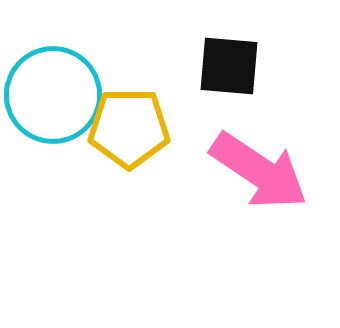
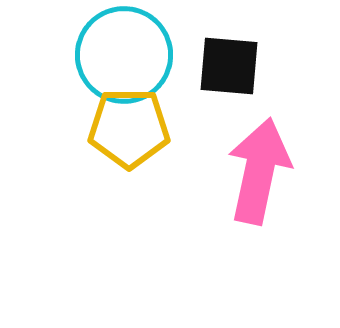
cyan circle: moved 71 px right, 40 px up
pink arrow: rotated 112 degrees counterclockwise
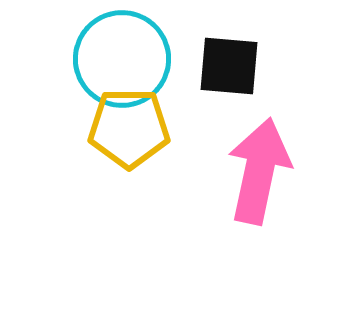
cyan circle: moved 2 px left, 4 px down
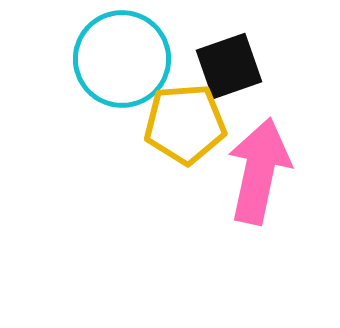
black square: rotated 24 degrees counterclockwise
yellow pentagon: moved 56 px right, 4 px up; rotated 4 degrees counterclockwise
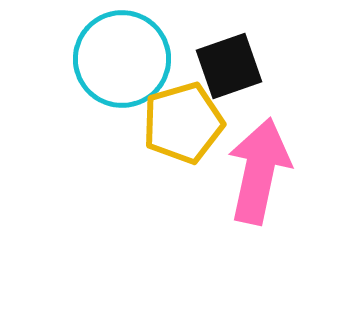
yellow pentagon: moved 2 px left, 1 px up; rotated 12 degrees counterclockwise
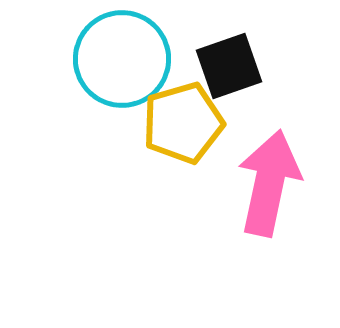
pink arrow: moved 10 px right, 12 px down
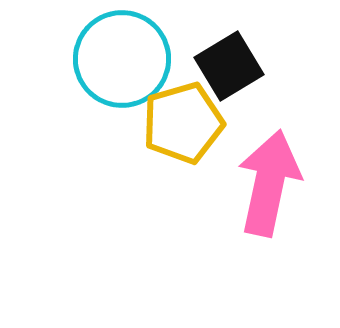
black square: rotated 12 degrees counterclockwise
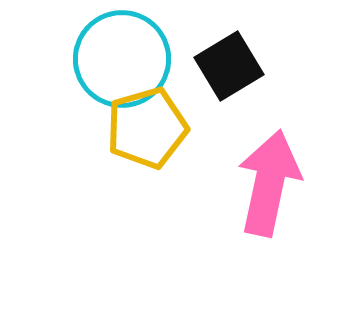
yellow pentagon: moved 36 px left, 5 px down
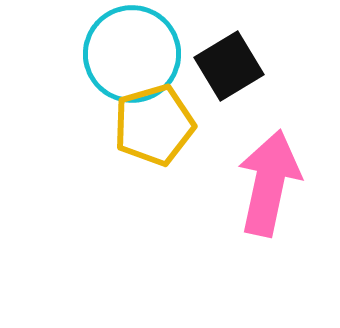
cyan circle: moved 10 px right, 5 px up
yellow pentagon: moved 7 px right, 3 px up
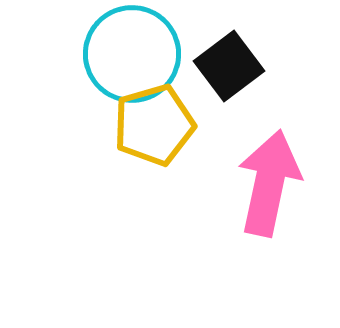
black square: rotated 6 degrees counterclockwise
